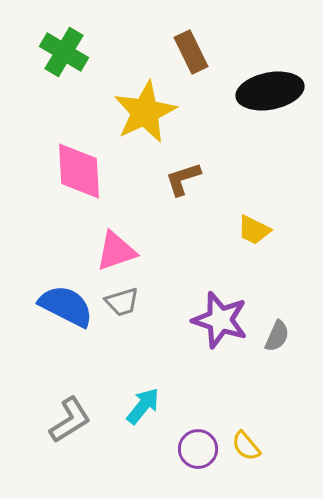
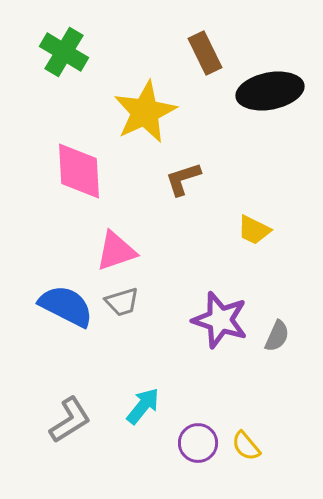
brown rectangle: moved 14 px right, 1 px down
purple circle: moved 6 px up
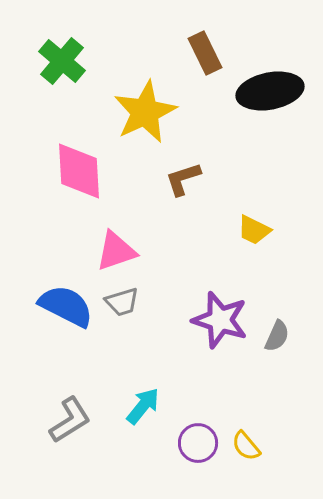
green cross: moved 2 px left, 9 px down; rotated 9 degrees clockwise
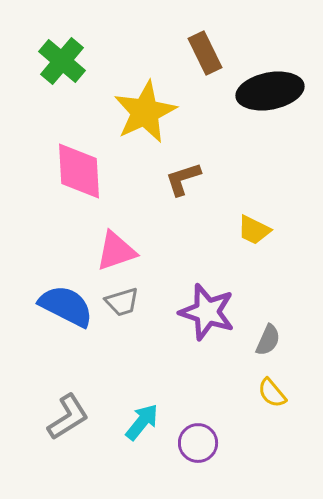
purple star: moved 13 px left, 8 px up
gray semicircle: moved 9 px left, 4 px down
cyan arrow: moved 1 px left, 16 px down
gray L-shape: moved 2 px left, 3 px up
yellow semicircle: moved 26 px right, 53 px up
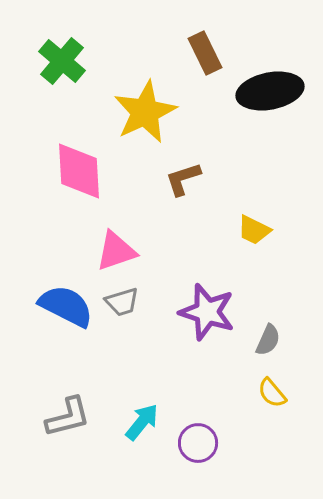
gray L-shape: rotated 18 degrees clockwise
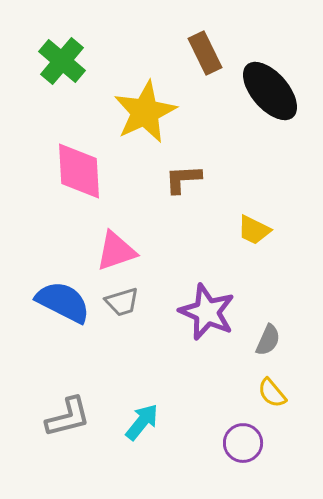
black ellipse: rotated 60 degrees clockwise
brown L-shape: rotated 15 degrees clockwise
blue semicircle: moved 3 px left, 4 px up
purple star: rotated 6 degrees clockwise
purple circle: moved 45 px right
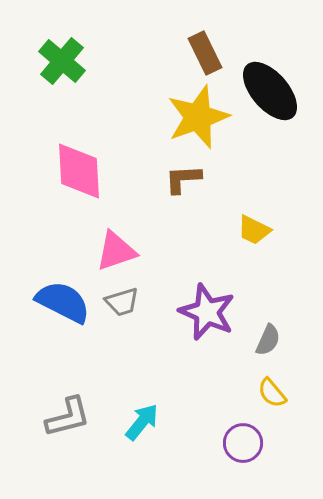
yellow star: moved 53 px right, 5 px down; rotated 6 degrees clockwise
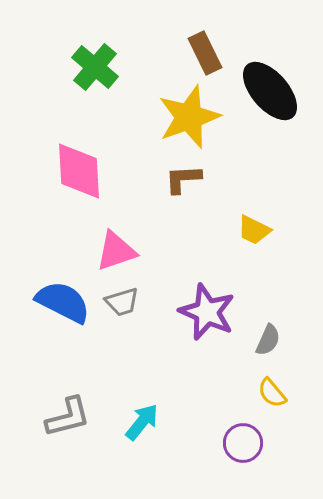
green cross: moved 33 px right, 6 px down
yellow star: moved 9 px left
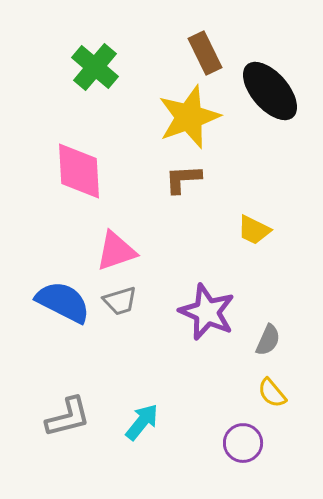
gray trapezoid: moved 2 px left, 1 px up
